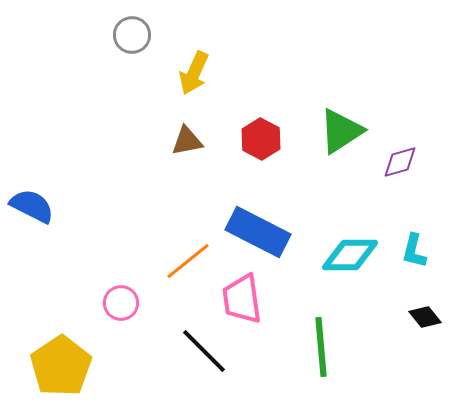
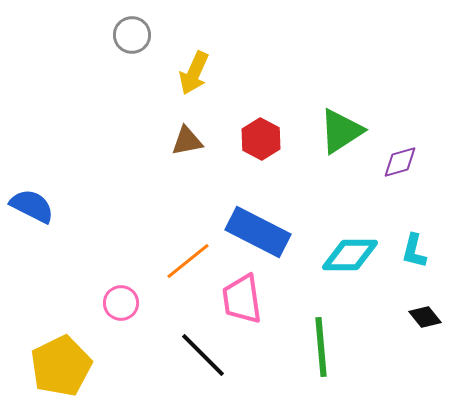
black line: moved 1 px left, 4 px down
yellow pentagon: rotated 8 degrees clockwise
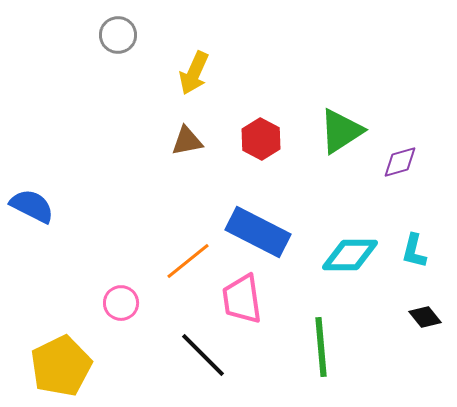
gray circle: moved 14 px left
